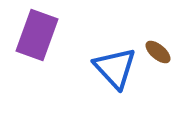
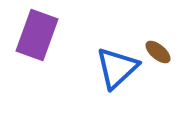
blue triangle: moved 2 px right; rotated 30 degrees clockwise
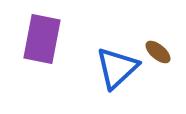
purple rectangle: moved 5 px right, 4 px down; rotated 9 degrees counterclockwise
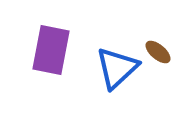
purple rectangle: moved 9 px right, 11 px down
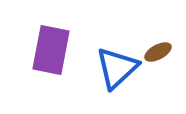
brown ellipse: rotated 68 degrees counterclockwise
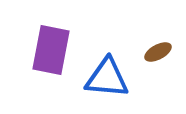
blue triangle: moved 10 px left, 10 px down; rotated 48 degrees clockwise
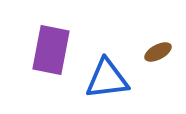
blue triangle: moved 1 px down; rotated 12 degrees counterclockwise
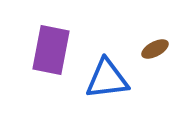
brown ellipse: moved 3 px left, 3 px up
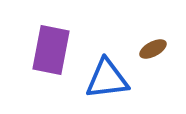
brown ellipse: moved 2 px left
